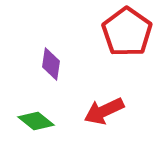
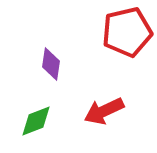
red pentagon: rotated 24 degrees clockwise
green diamond: rotated 60 degrees counterclockwise
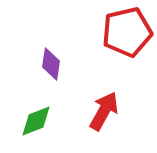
red arrow: rotated 144 degrees clockwise
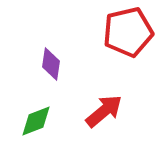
red pentagon: moved 1 px right
red arrow: rotated 21 degrees clockwise
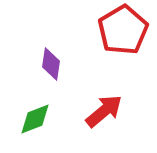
red pentagon: moved 5 px left, 2 px up; rotated 18 degrees counterclockwise
green diamond: moved 1 px left, 2 px up
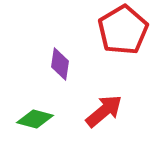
purple diamond: moved 9 px right
green diamond: rotated 36 degrees clockwise
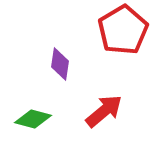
green diamond: moved 2 px left
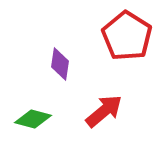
red pentagon: moved 4 px right, 6 px down; rotated 9 degrees counterclockwise
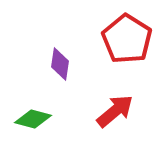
red pentagon: moved 3 px down
red arrow: moved 11 px right
